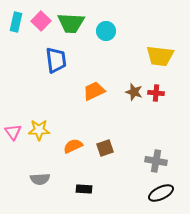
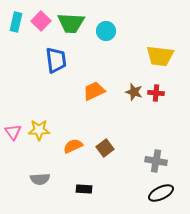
brown square: rotated 18 degrees counterclockwise
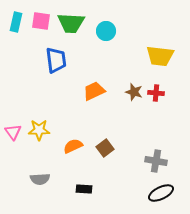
pink square: rotated 36 degrees counterclockwise
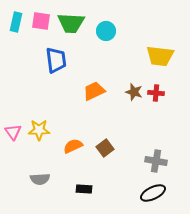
black ellipse: moved 8 px left
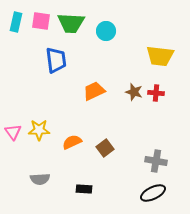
orange semicircle: moved 1 px left, 4 px up
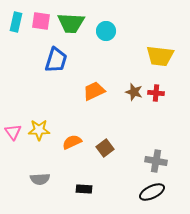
blue trapezoid: rotated 24 degrees clockwise
black ellipse: moved 1 px left, 1 px up
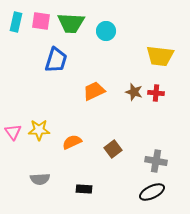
brown square: moved 8 px right, 1 px down
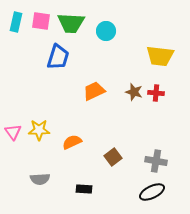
blue trapezoid: moved 2 px right, 3 px up
brown square: moved 8 px down
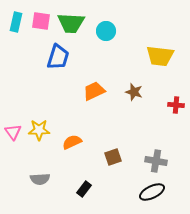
red cross: moved 20 px right, 12 px down
brown square: rotated 18 degrees clockwise
black rectangle: rotated 56 degrees counterclockwise
